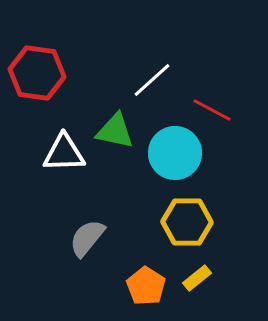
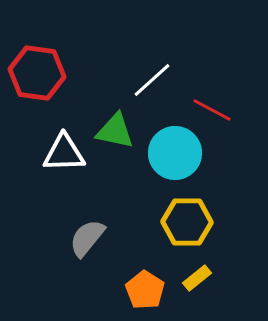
orange pentagon: moved 1 px left, 4 px down
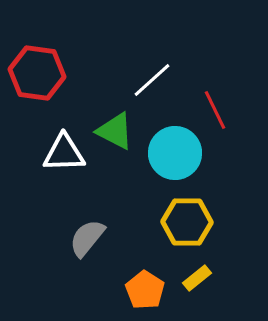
red line: moved 3 px right; rotated 36 degrees clockwise
green triangle: rotated 15 degrees clockwise
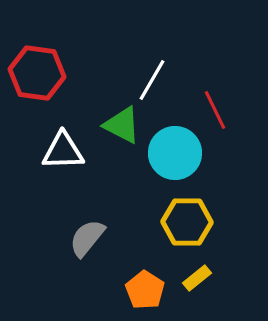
white line: rotated 18 degrees counterclockwise
green triangle: moved 7 px right, 6 px up
white triangle: moved 1 px left, 2 px up
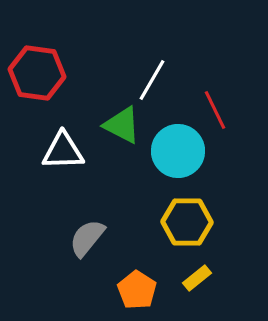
cyan circle: moved 3 px right, 2 px up
orange pentagon: moved 8 px left
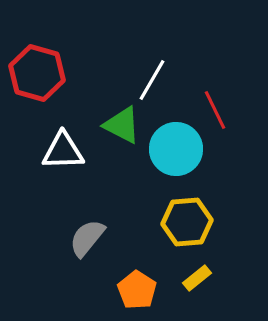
red hexagon: rotated 8 degrees clockwise
cyan circle: moved 2 px left, 2 px up
yellow hexagon: rotated 6 degrees counterclockwise
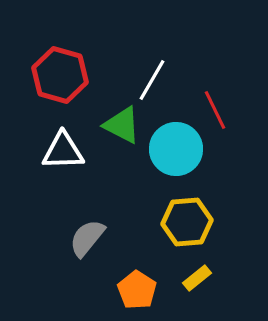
red hexagon: moved 23 px right, 2 px down
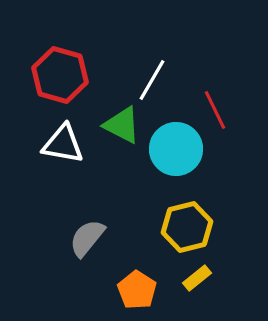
white triangle: moved 7 px up; rotated 12 degrees clockwise
yellow hexagon: moved 5 px down; rotated 9 degrees counterclockwise
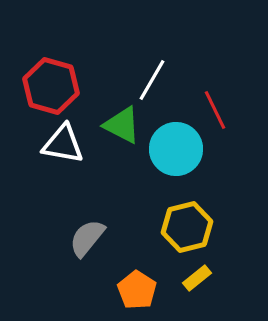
red hexagon: moved 9 px left, 11 px down
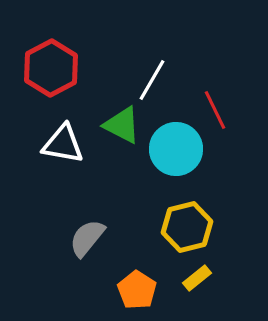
red hexagon: moved 18 px up; rotated 16 degrees clockwise
